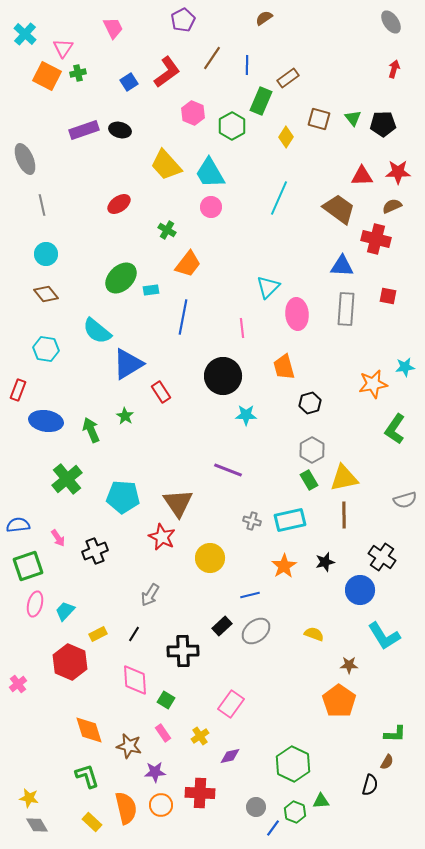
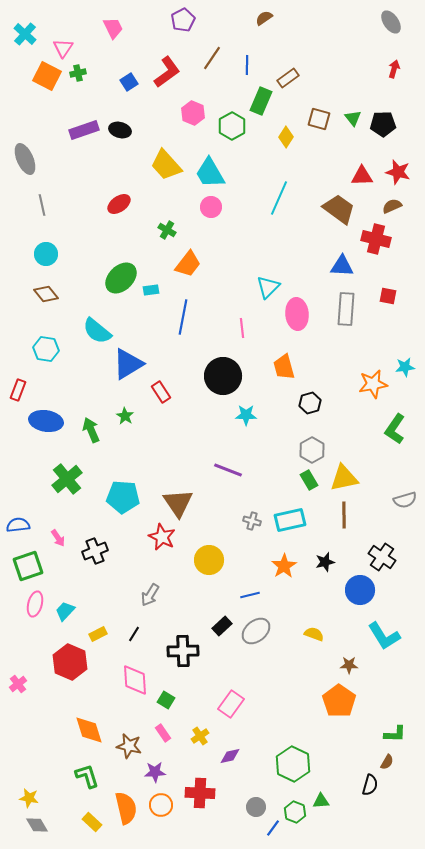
red star at (398, 172): rotated 15 degrees clockwise
yellow circle at (210, 558): moved 1 px left, 2 px down
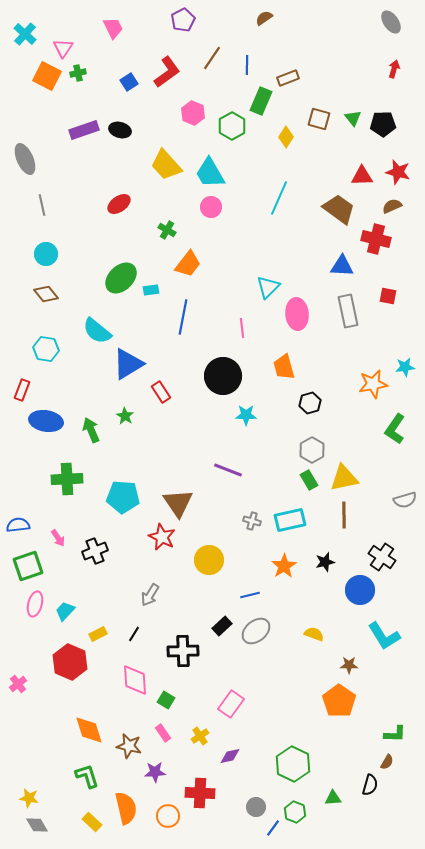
brown rectangle at (288, 78): rotated 15 degrees clockwise
gray rectangle at (346, 309): moved 2 px right, 2 px down; rotated 16 degrees counterclockwise
red rectangle at (18, 390): moved 4 px right
green cross at (67, 479): rotated 36 degrees clockwise
green triangle at (321, 801): moved 12 px right, 3 px up
orange circle at (161, 805): moved 7 px right, 11 px down
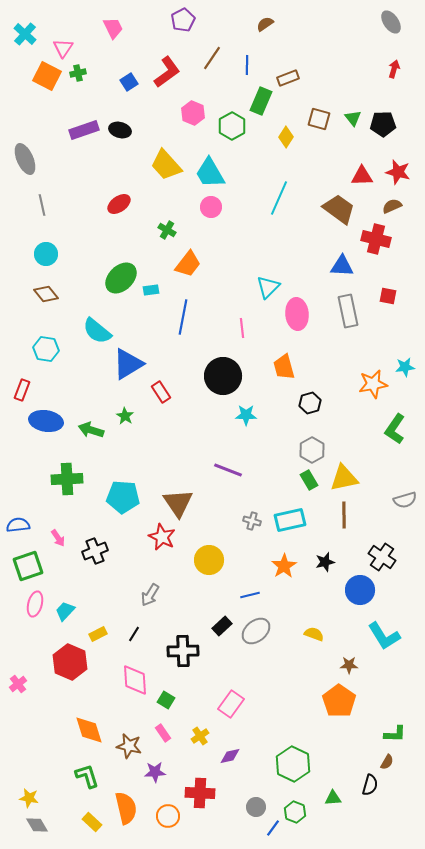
brown semicircle at (264, 18): moved 1 px right, 6 px down
green arrow at (91, 430): rotated 50 degrees counterclockwise
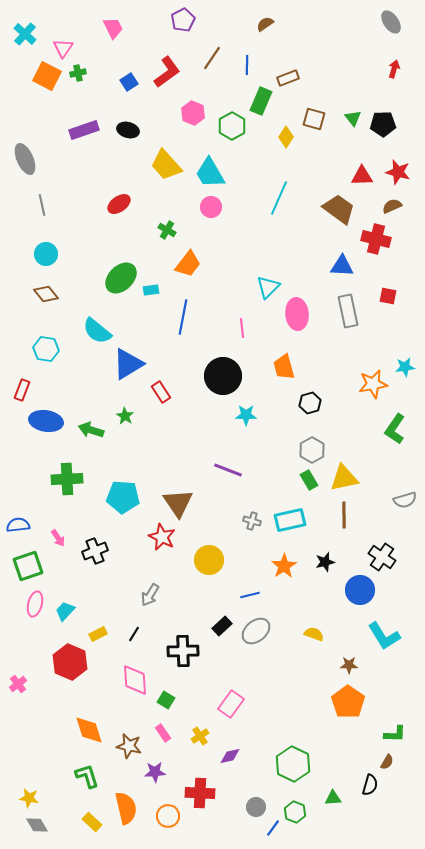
brown square at (319, 119): moved 5 px left
black ellipse at (120, 130): moved 8 px right
orange pentagon at (339, 701): moved 9 px right, 1 px down
